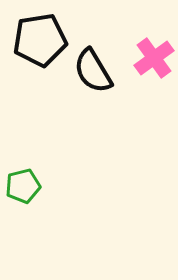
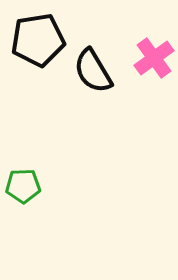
black pentagon: moved 2 px left
green pentagon: rotated 12 degrees clockwise
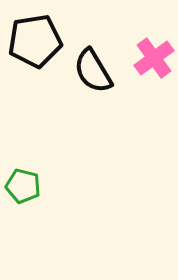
black pentagon: moved 3 px left, 1 px down
green pentagon: rotated 16 degrees clockwise
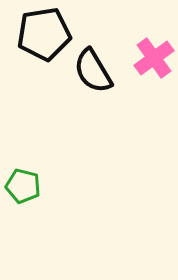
black pentagon: moved 9 px right, 7 px up
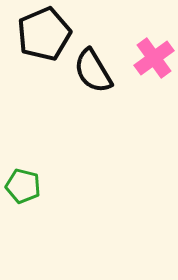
black pentagon: rotated 14 degrees counterclockwise
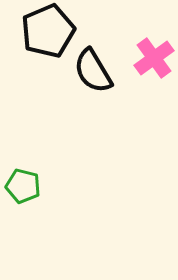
black pentagon: moved 4 px right, 3 px up
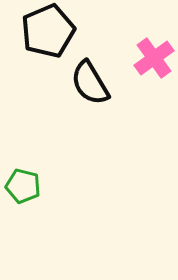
black semicircle: moved 3 px left, 12 px down
